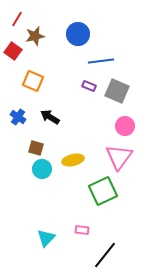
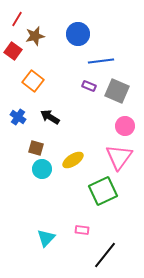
orange square: rotated 15 degrees clockwise
yellow ellipse: rotated 20 degrees counterclockwise
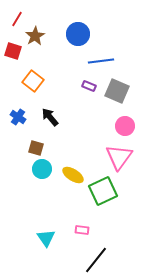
brown star: rotated 18 degrees counterclockwise
red square: rotated 18 degrees counterclockwise
black arrow: rotated 18 degrees clockwise
yellow ellipse: moved 15 px down; rotated 65 degrees clockwise
cyan triangle: rotated 18 degrees counterclockwise
black line: moved 9 px left, 5 px down
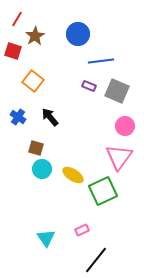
pink rectangle: rotated 32 degrees counterclockwise
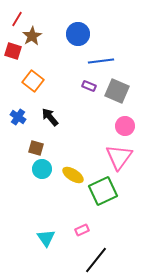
brown star: moved 3 px left
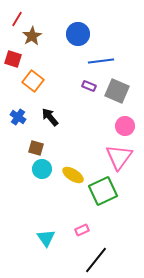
red square: moved 8 px down
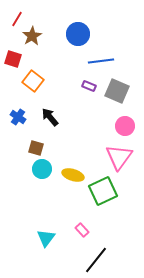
yellow ellipse: rotated 15 degrees counterclockwise
pink rectangle: rotated 72 degrees clockwise
cyan triangle: rotated 12 degrees clockwise
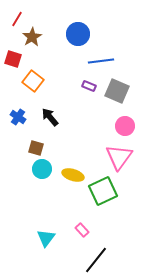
brown star: moved 1 px down
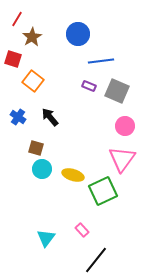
pink triangle: moved 3 px right, 2 px down
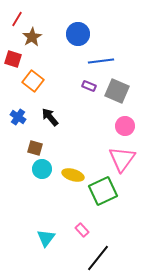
brown square: moved 1 px left
black line: moved 2 px right, 2 px up
